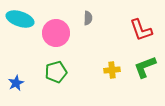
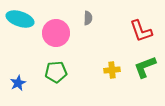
red L-shape: moved 1 px down
green pentagon: rotated 10 degrees clockwise
blue star: moved 2 px right
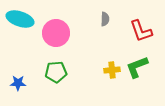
gray semicircle: moved 17 px right, 1 px down
green L-shape: moved 8 px left
blue star: rotated 28 degrees clockwise
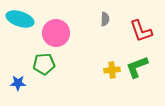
green pentagon: moved 12 px left, 8 px up
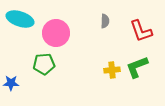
gray semicircle: moved 2 px down
blue star: moved 7 px left
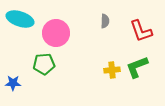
blue star: moved 2 px right
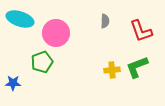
green pentagon: moved 2 px left, 2 px up; rotated 15 degrees counterclockwise
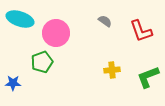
gray semicircle: rotated 56 degrees counterclockwise
green L-shape: moved 11 px right, 10 px down
